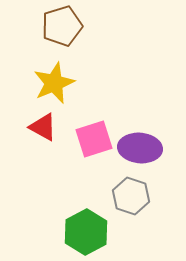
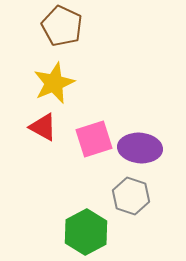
brown pentagon: rotated 30 degrees counterclockwise
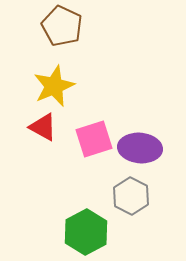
yellow star: moved 3 px down
gray hexagon: rotated 9 degrees clockwise
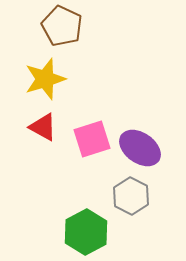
yellow star: moved 9 px left, 7 px up; rotated 6 degrees clockwise
pink square: moved 2 px left
purple ellipse: rotated 30 degrees clockwise
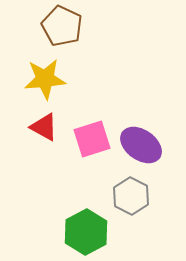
yellow star: rotated 12 degrees clockwise
red triangle: moved 1 px right
purple ellipse: moved 1 px right, 3 px up
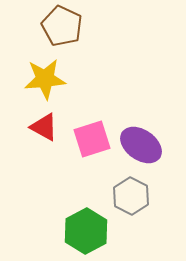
green hexagon: moved 1 px up
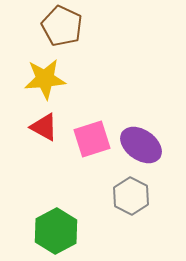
green hexagon: moved 30 px left
